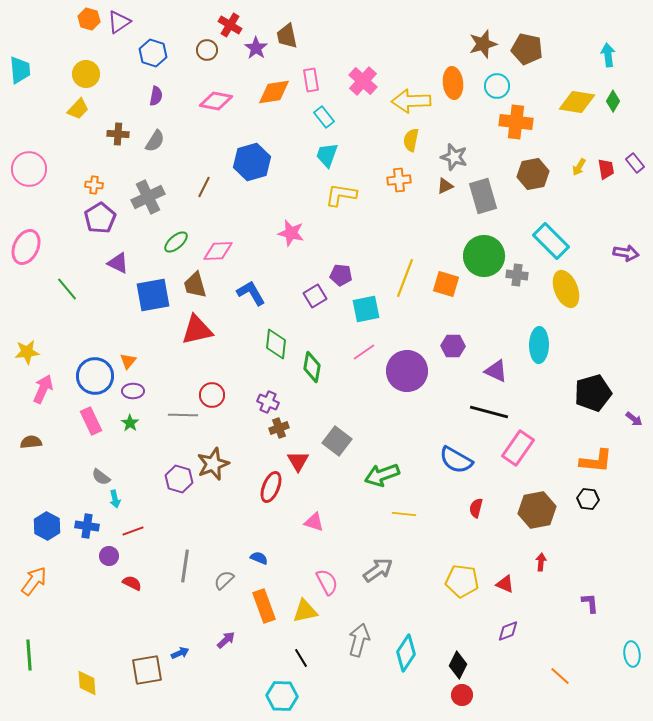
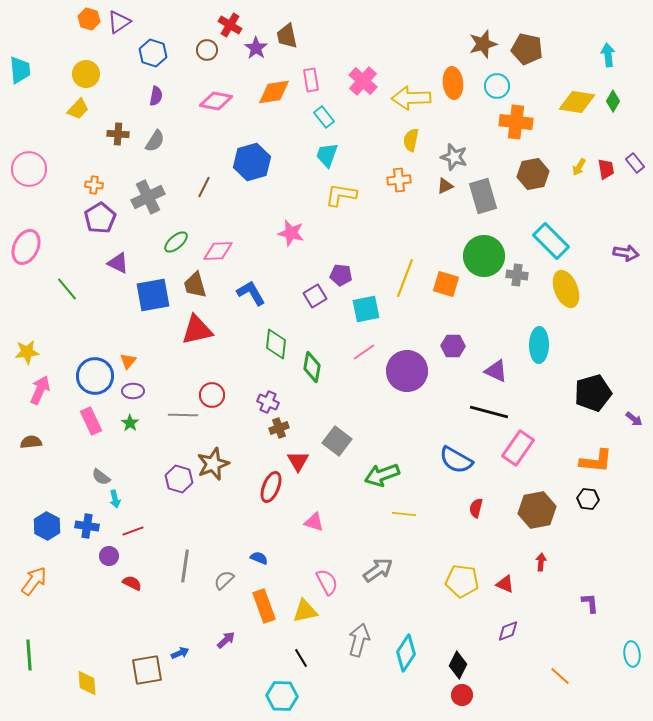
yellow arrow at (411, 101): moved 3 px up
pink arrow at (43, 389): moved 3 px left, 1 px down
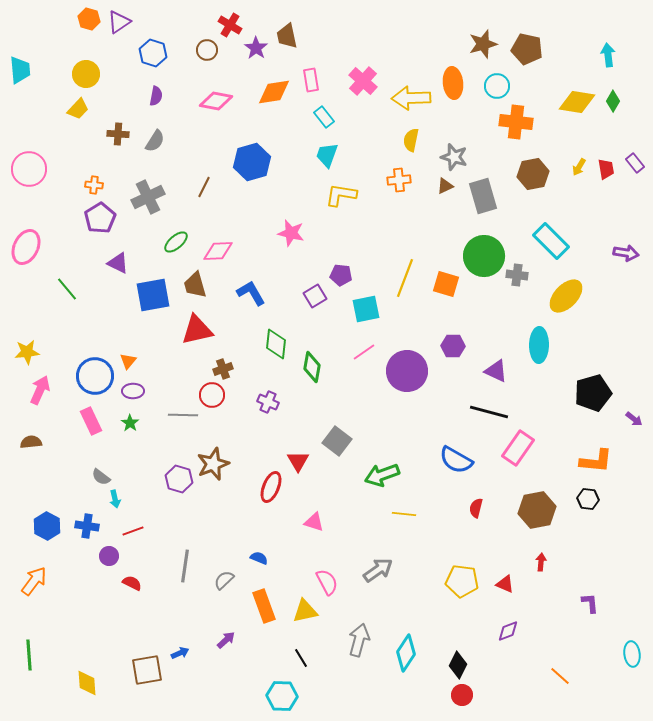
yellow ellipse at (566, 289): moved 7 px down; rotated 66 degrees clockwise
brown cross at (279, 428): moved 56 px left, 59 px up
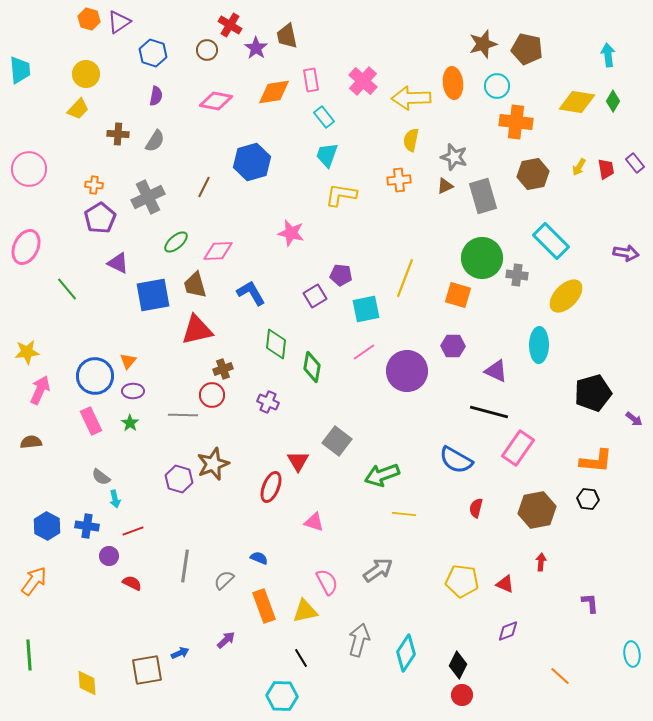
green circle at (484, 256): moved 2 px left, 2 px down
orange square at (446, 284): moved 12 px right, 11 px down
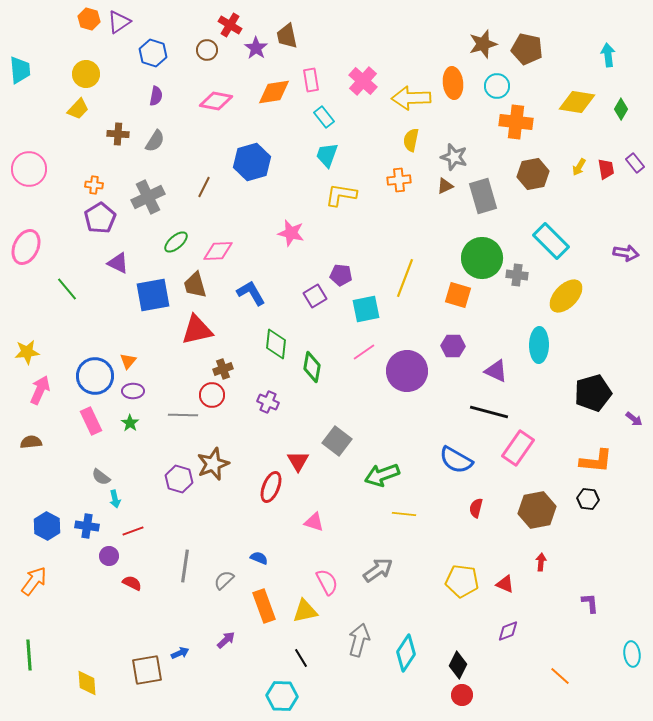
green diamond at (613, 101): moved 8 px right, 8 px down
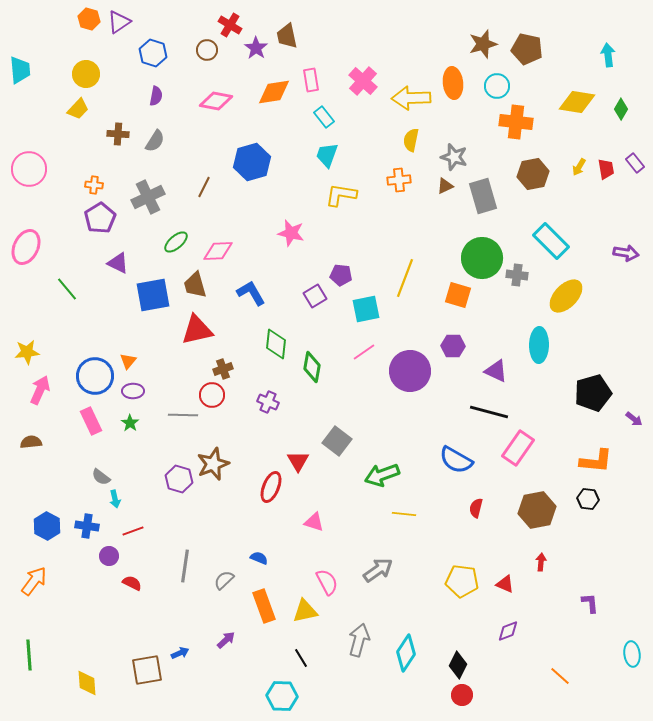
purple circle at (407, 371): moved 3 px right
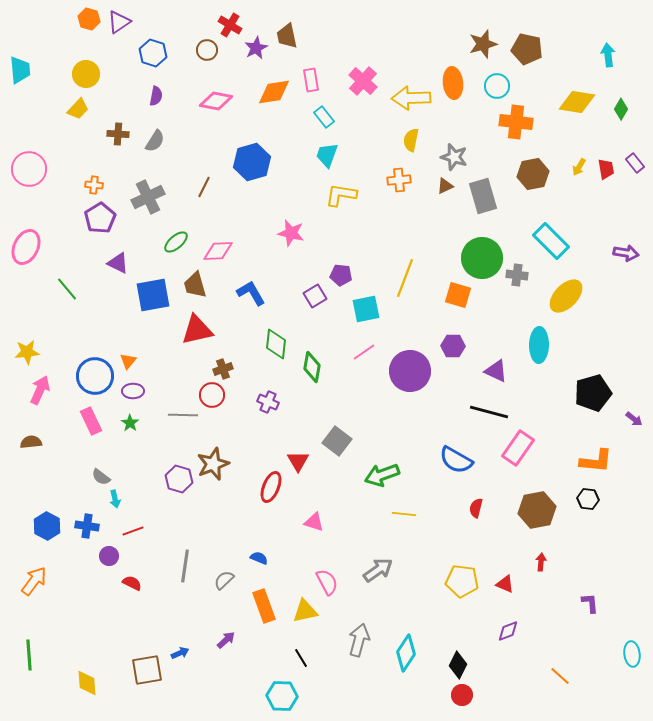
purple star at (256, 48): rotated 10 degrees clockwise
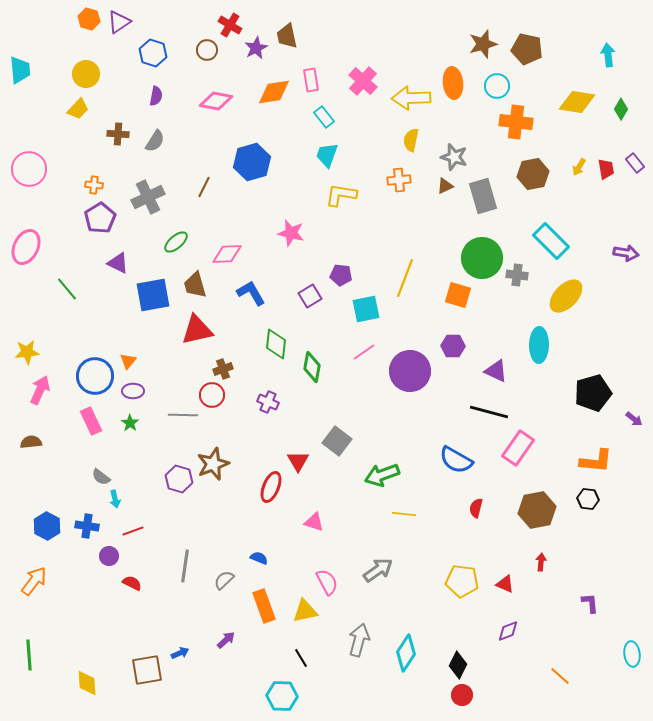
pink diamond at (218, 251): moved 9 px right, 3 px down
purple square at (315, 296): moved 5 px left
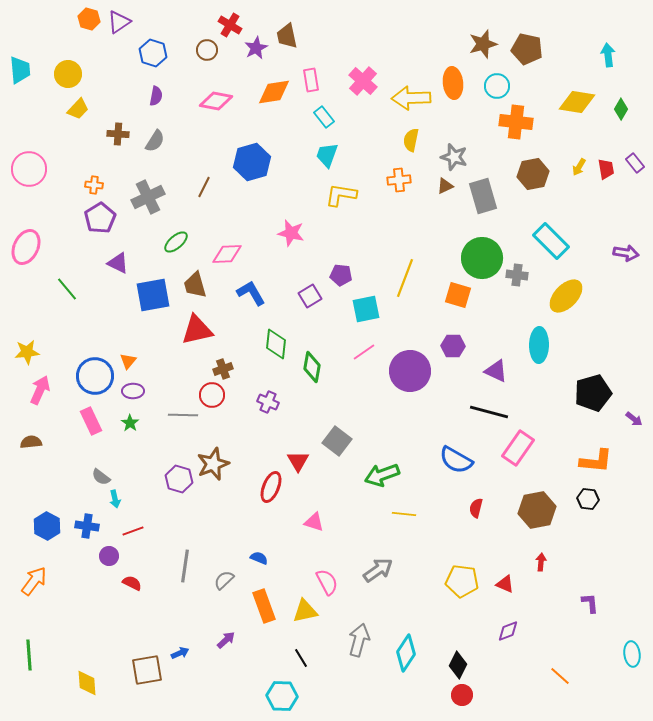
yellow circle at (86, 74): moved 18 px left
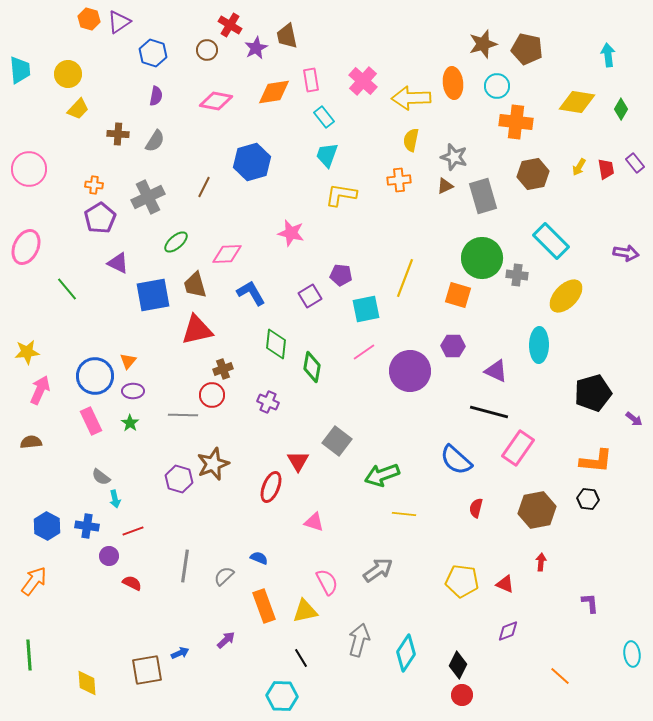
blue semicircle at (456, 460): rotated 12 degrees clockwise
gray semicircle at (224, 580): moved 4 px up
